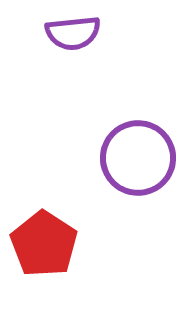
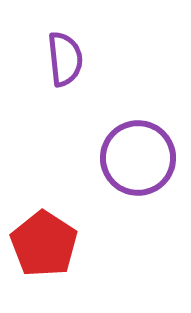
purple semicircle: moved 8 px left, 26 px down; rotated 90 degrees counterclockwise
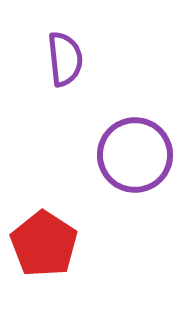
purple circle: moved 3 px left, 3 px up
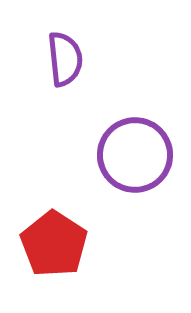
red pentagon: moved 10 px right
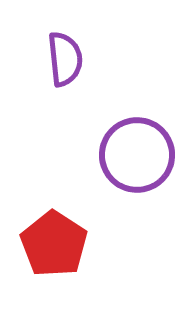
purple circle: moved 2 px right
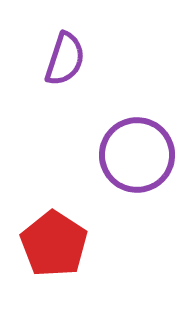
purple semicircle: rotated 24 degrees clockwise
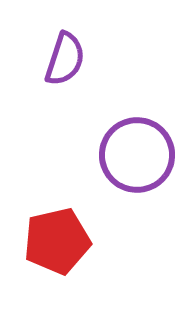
red pentagon: moved 3 px right, 3 px up; rotated 26 degrees clockwise
